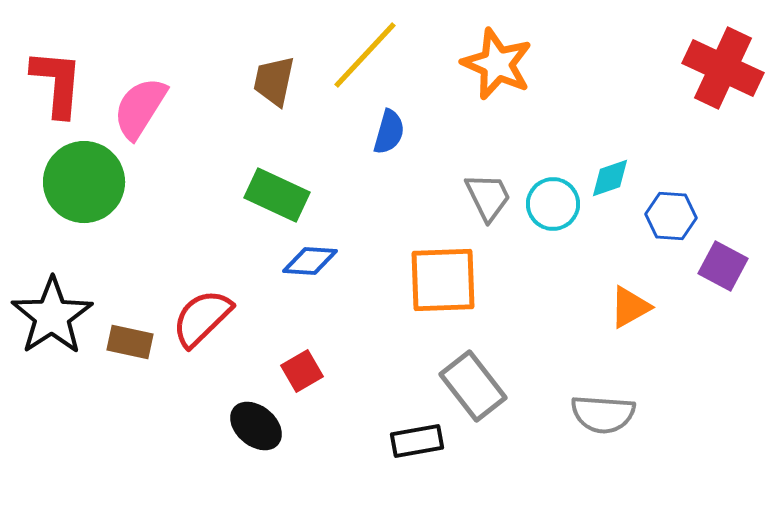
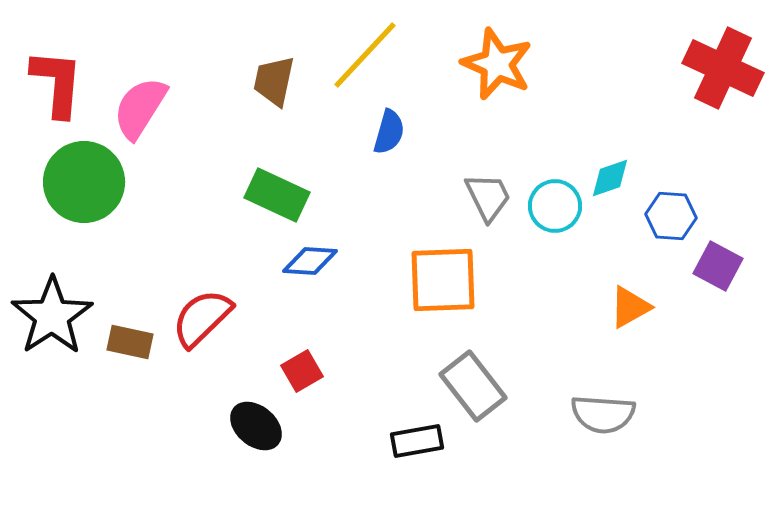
cyan circle: moved 2 px right, 2 px down
purple square: moved 5 px left
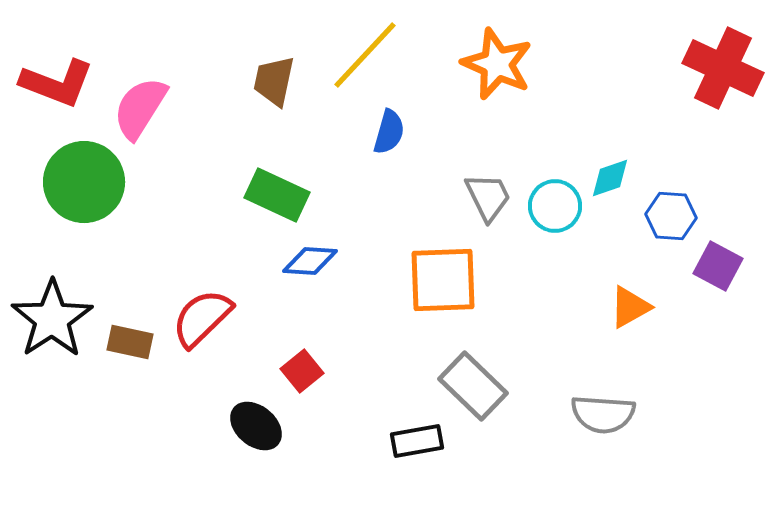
red L-shape: rotated 106 degrees clockwise
black star: moved 3 px down
red square: rotated 9 degrees counterclockwise
gray rectangle: rotated 8 degrees counterclockwise
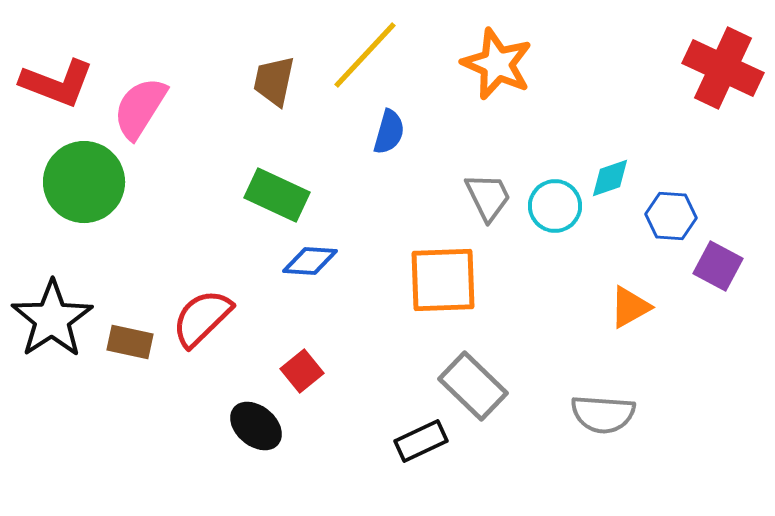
black rectangle: moved 4 px right; rotated 15 degrees counterclockwise
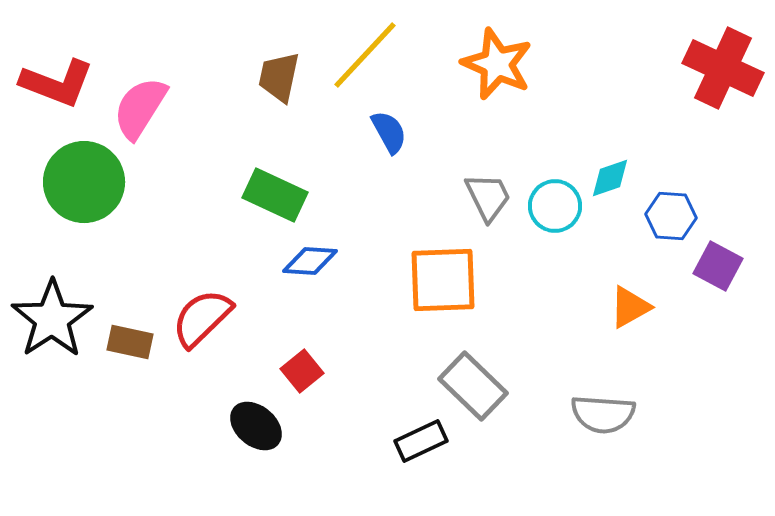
brown trapezoid: moved 5 px right, 4 px up
blue semicircle: rotated 45 degrees counterclockwise
green rectangle: moved 2 px left
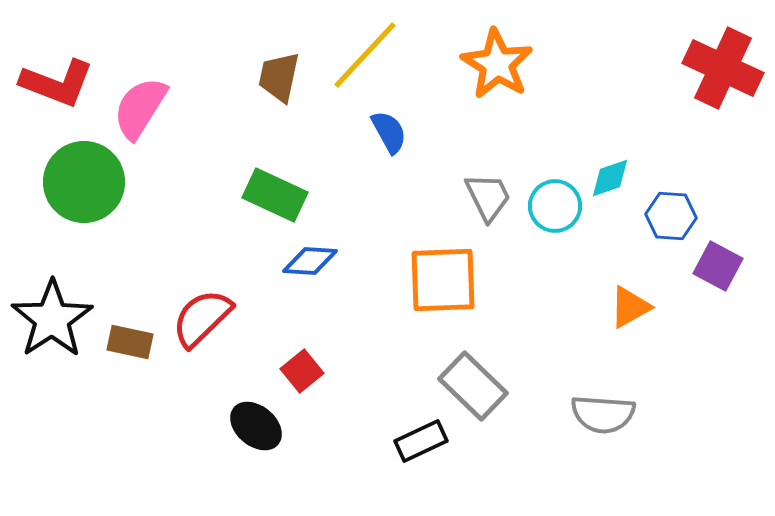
orange star: rotated 8 degrees clockwise
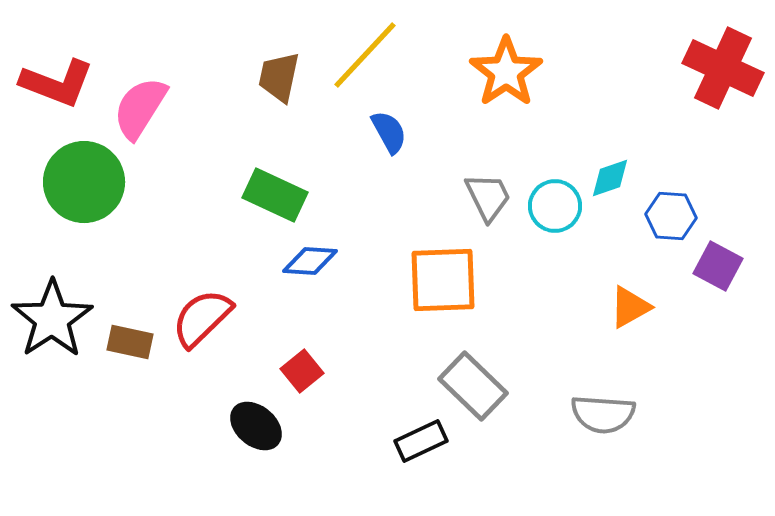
orange star: moved 9 px right, 8 px down; rotated 6 degrees clockwise
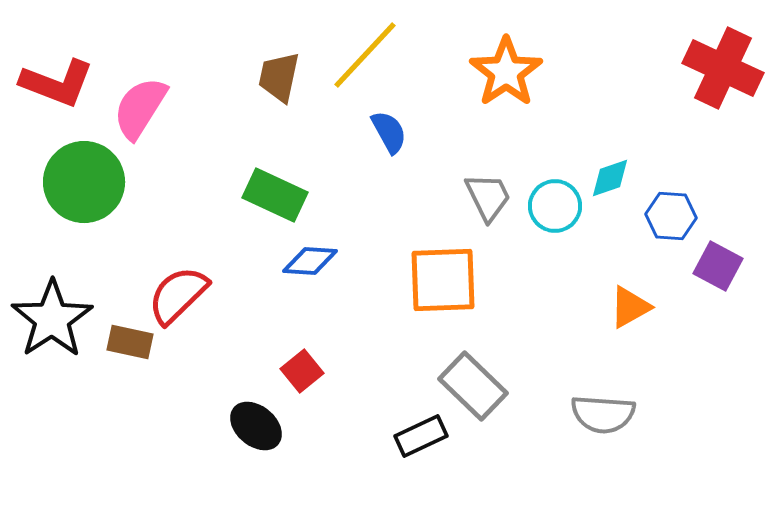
red semicircle: moved 24 px left, 23 px up
black rectangle: moved 5 px up
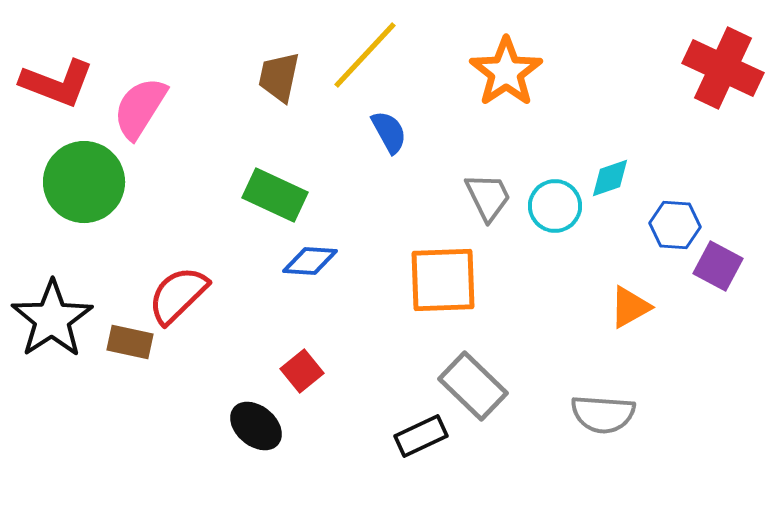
blue hexagon: moved 4 px right, 9 px down
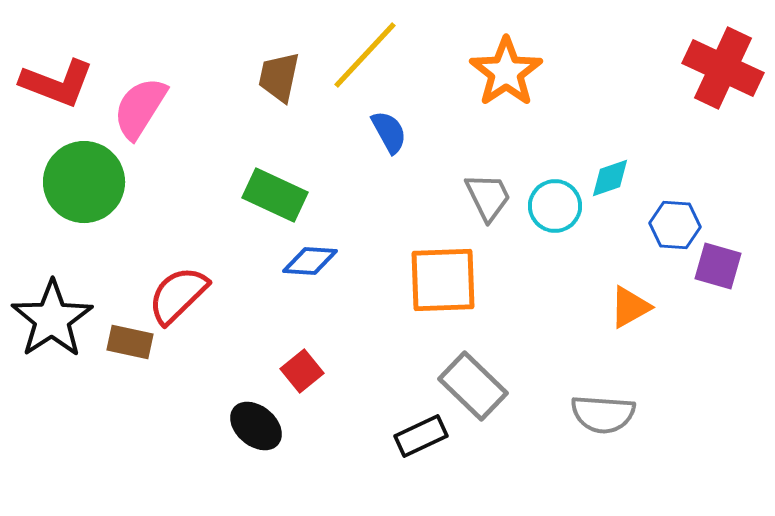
purple square: rotated 12 degrees counterclockwise
